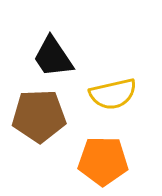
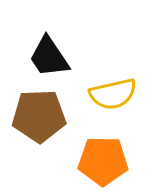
black trapezoid: moved 4 px left
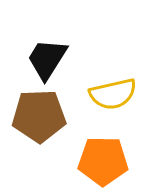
black trapezoid: moved 2 px left, 2 px down; rotated 66 degrees clockwise
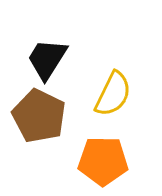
yellow semicircle: rotated 51 degrees counterclockwise
brown pentagon: rotated 28 degrees clockwise
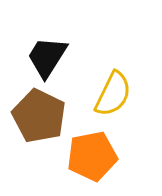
black trapezoid: moved 2 px up
orange pentagon: moved 11 px left, 5 px up; rotated 12 degrees counterclockwise
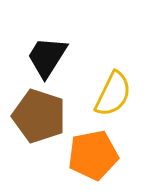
brown pentagon: rotated 8 degrees counterclockwise
orange pentagon: moved 1 px right, 1 px up
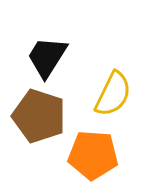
orange pentagon: rotated 15 degrees clockwise
